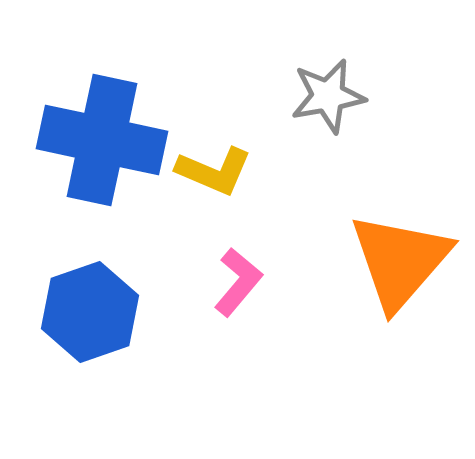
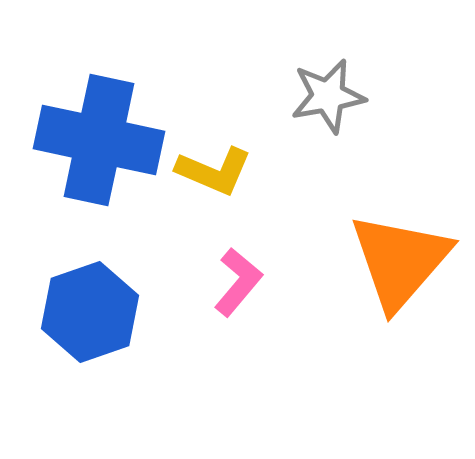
blue cross: moved 3 px left
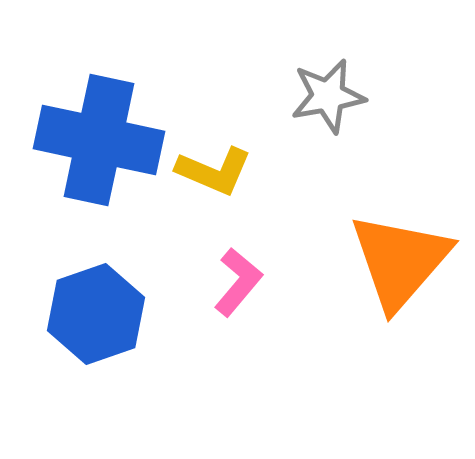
blue hexagon: moved 6 px right, 2 px down
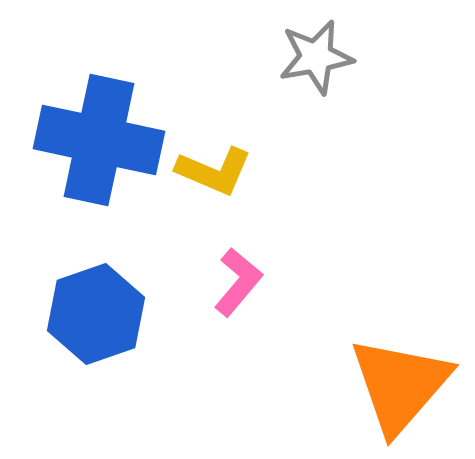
gray star: moved 12 px left, 39 px up
orange triangle: moved 124 px down
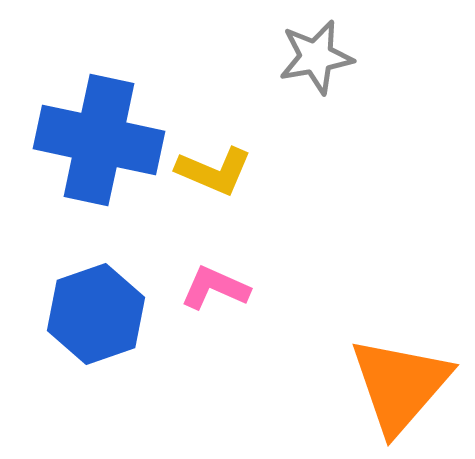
pink L-shape: moved 23 px left, 6 px down; rotated 106 degrees counterclockwise
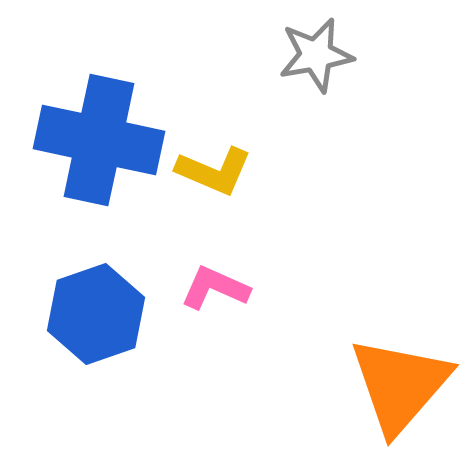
gray star: moved 2 px up
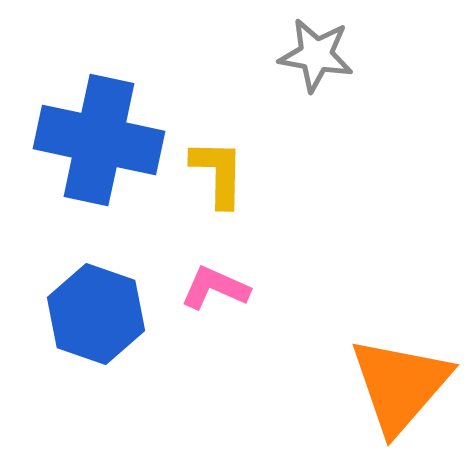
gray star: rotated 20 degrees clockwise
yellow L-shape: moved 4 px right, 2 px down; rotated 112 degrees counterclockwise
blue hexagon: rotated 22 degrees counterclockwise
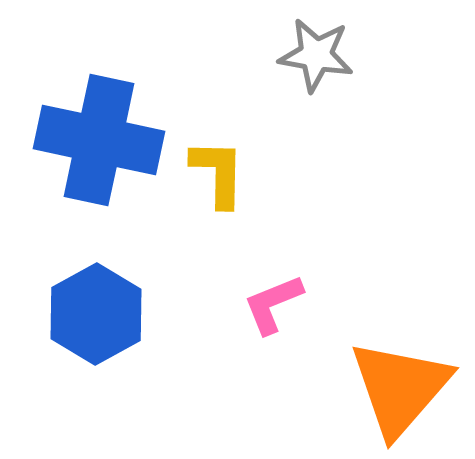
pink L-shape: moved 58 px right, 16 px down; rotated 46 degrees counterclockwise
blue hexagon: rotated 12 degrees clockwise
orange triangle: moved 3 px down
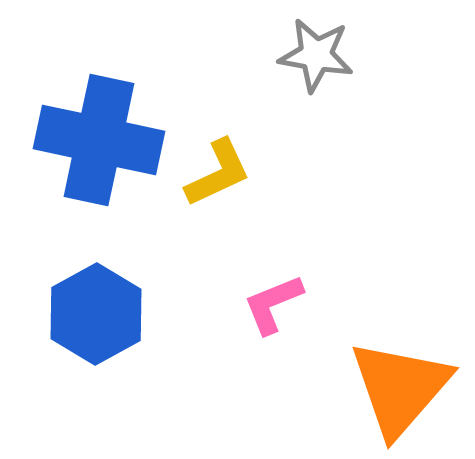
yellow L-shape: rotated 64 degrees clockwise
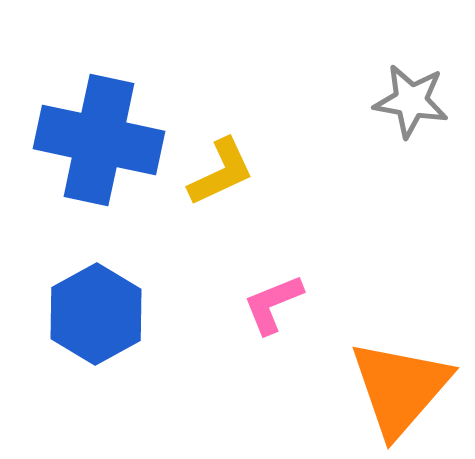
gray star: moved 95 px right, 46 px down
yellow L-shape: moved 3 px right, 1 px up
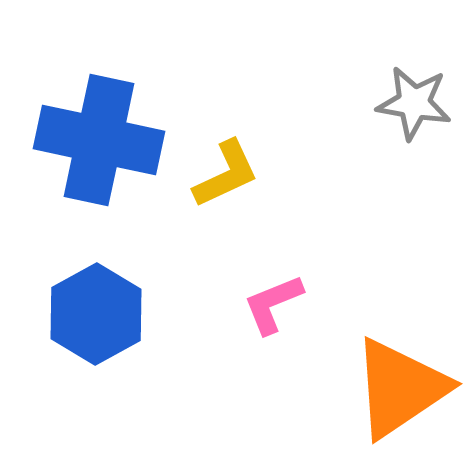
gray star: moved 3 px right, 2 px down
yellow L-shape: moved 5 px right, 2 px down
orange triangle: rotated 15 degrees clockwise
